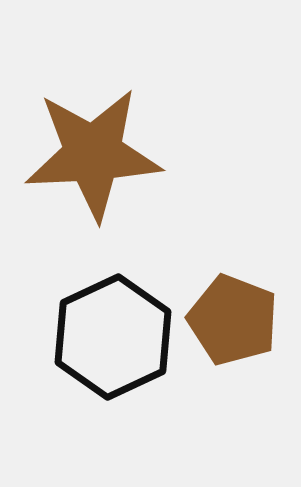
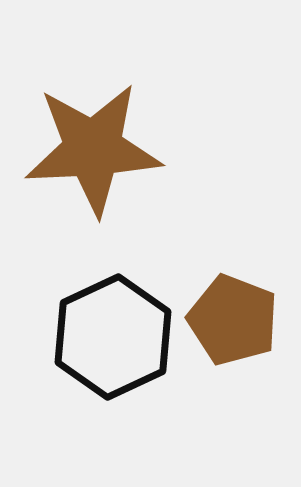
brown star: moved 5 px up
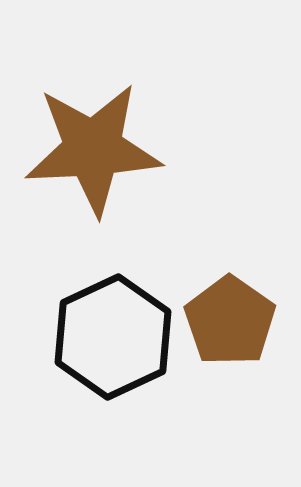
brown pentagon: moved 3 px left, 1 px down; rotated 14 degrees clockwise
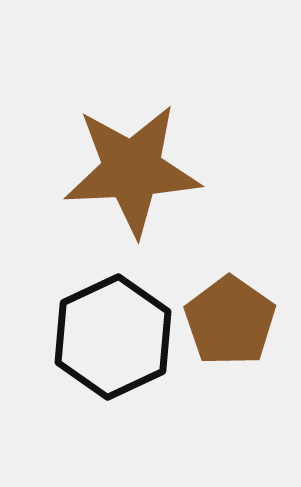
brown star: moved 39 px right, 21 px down
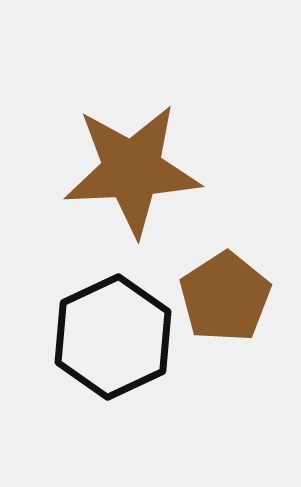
brown pentagon: moved 5 px left, 24 px up; rotated 4 degrees clockwise
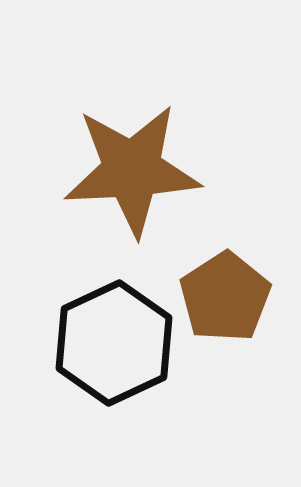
black hexagon: moved 1 px right, 6 px down
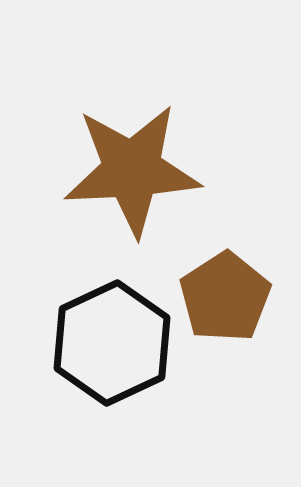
black hexagon: moved 2 px left
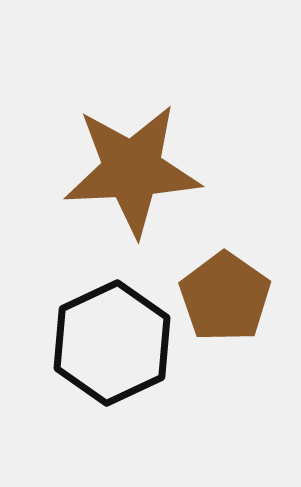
brown pentagon: rotated 4 degrees counterclockwise
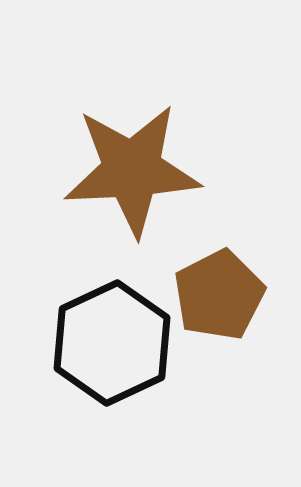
brown pentagon: moved 6 px left, 2 px up; rotated 10 degrees clockwise
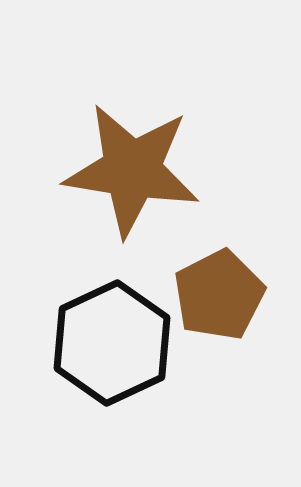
brown star: rotated 12 degrees clockwise
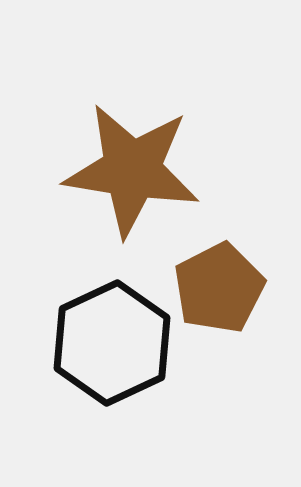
brown pentagon: moved 7 px up
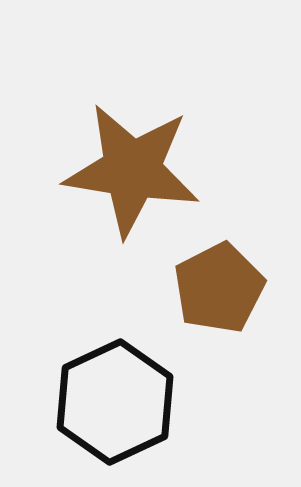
black hexagon: moved 3 px right, 59 px down
